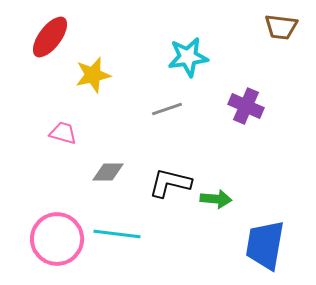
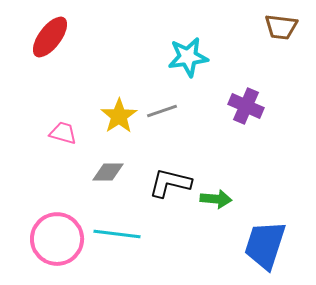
yellow star: moved 26 px right, 41 px down; rotated 21 degrees counterclockwise
gray line: moved 5 px left, 2 px down
blue trapezoid: rotated 8 degrees clockwise
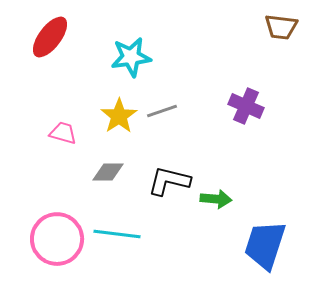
cyan star: moved 57 px left
black L-shape: moved 1 px left, 2 px up
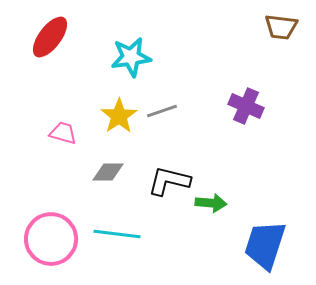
green arrow: moved 5 px left, 4 px down
pink circle: moved 6 px left
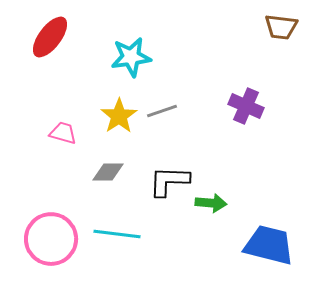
black L-shape: rotated 12 degrees counterclockwise
blue trapezoid: moved 4 px right; rotated 86 degrees clockwise
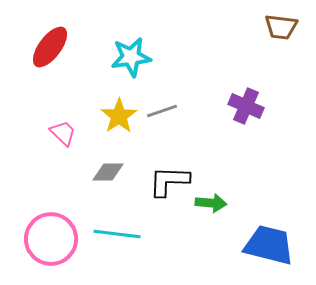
red ellipse: moved 10 px down
pink trapezoid: rotated 28 degrees clockwise
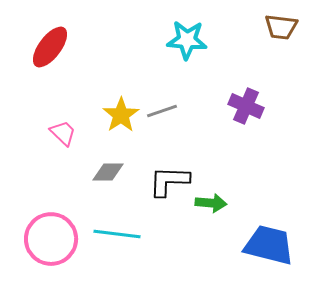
cyan star: moved 56 px right, 17 px up; rotated 12 degrees clockwise
yellow star: moved 2 px right, 1 px up
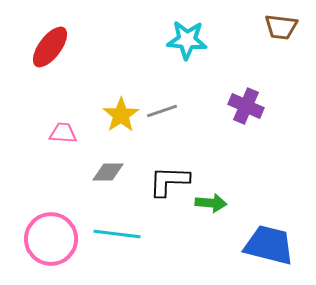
pink trapezoid: rotated 40 degrees counterclockwise
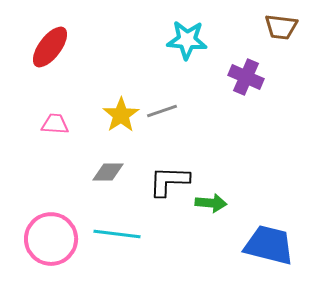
purple cross: moved 29 px up
pink trapezoid: moved 8 px left, 9 px up
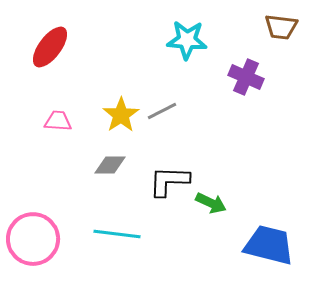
gray line: rotated 8 degrees counterclockwise
pink trapezoid: moved 3 px right, 3 px up
gray diamond: moved 2 px right, 7 px up
green arrow: rotated 20 degrees clockwise
pink circle: moved 18 px left
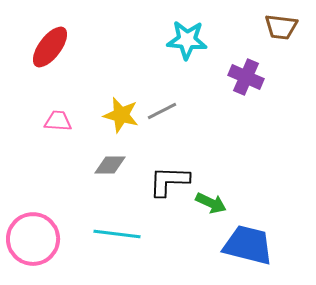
yellow star: rotated 24 degrees counterclockwise
blue trapezoid: moved 21 px left
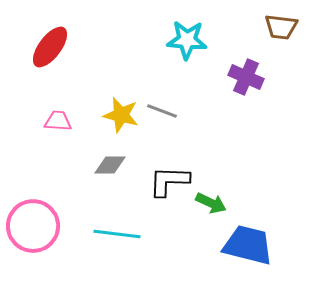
gray line: rotated 48 degrees clockwise
pink circle: moved 13 px up
